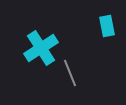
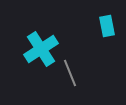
cyan cross: moved 1 px down
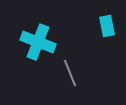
cyan cross: moved 3 px left, 7 px up; rotated 36 degrees counterclockwise
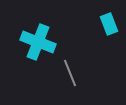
cyan rectangle: moved 2 px right, 2 px up; rotated 10 degrees counterclockwise
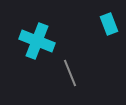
cyan cross: moved 1 px left, 1 px up
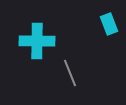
cyan cross: rotated 20 degrees counterclockwise
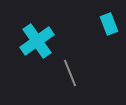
cyan cross: rotated 36 degrees counterclockwise
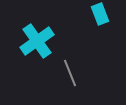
cyan rectangle: moved 9 px left, 10 px up
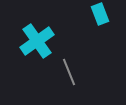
gray line: moved 1 px left, 1 px up
